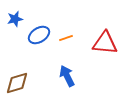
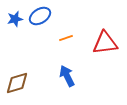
blue ellipse: moved 1 px right, 19 px up
red triangle: rotated 12 degrees counterclockwise
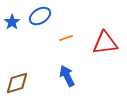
blue star: moved 3 px left, 3 px down; rotated 21 degrees counterclockwise
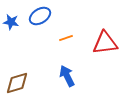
blue star: moved 1 px left; rotated 28 degrees counterclockwise
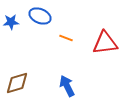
blue ellipse: rotated 55 degrees clockwise
blue star: rotated 14 degrees counterclockwise
orange line: rotated 40 degrees clockwise
blue arrow: moved 10 px down
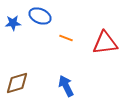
blue star: moved 2 px right, 1 px down
blue arrow: moved 1 px left
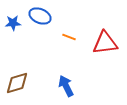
orange line: moved 3 px right, 1 px up
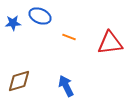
red triangle: moved 5 px right
brown diamond: moved 2 px right, 2 px up
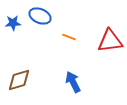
red triangle: moved 2 px up
brown diamond: moved 1 px up
blue arrow: moved 7 px right, 4 px up
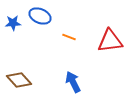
brown diamond: rotated 65 degrees clockwise
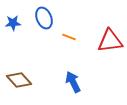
blue ellipse: moved 4 px right, 2 px down; rotated 45 degrees clockwise
